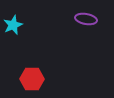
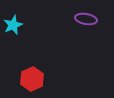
red hexagon: rotated 25 degrees counterclockwise
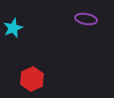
cyan star: moved 3 px down
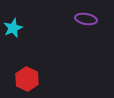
red hexagon: moved 5 px left; rotated 10 degrees counterclockwise
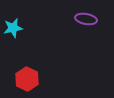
cyan star: rotated 12 degrees clockwise
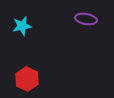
cyan star: moved 9 px right, 2 px up
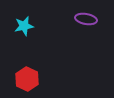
cyan star: moved 2 px right
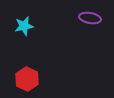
purple ellipse: moved 4 px right, 1 px up
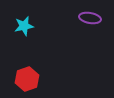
red hexagon: rotated 15 degrees clockwise
